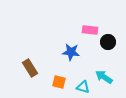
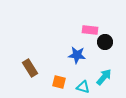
black circle: moved 3 px left
blue star: moved 6 px right, 3 px down
cyan arrow: rotated 96 degrees clockwise
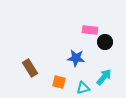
blue star: moved 1 px left, 3 px down
cyan triangle: moved 1 px down; rotated 32 degrees counterclockwise
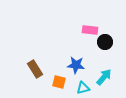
blue star: moved 7 px down
brown rectangle: moved 5 px right, 1 px down
